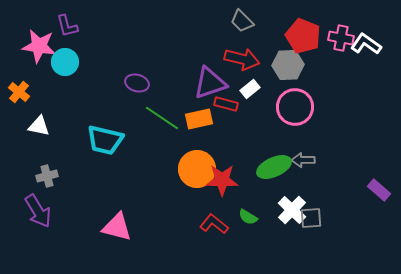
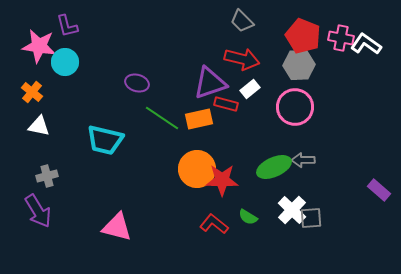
gray hexagon: moved 11 px right
orange cross: moved 13 px right
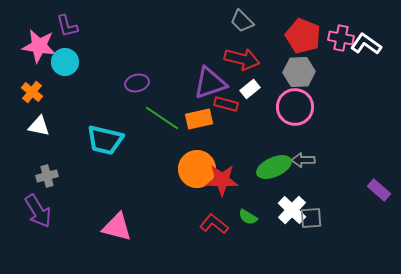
gray hexagon: moved 7 px down
purple ellipse: rotated 30 degrees counterclockwise
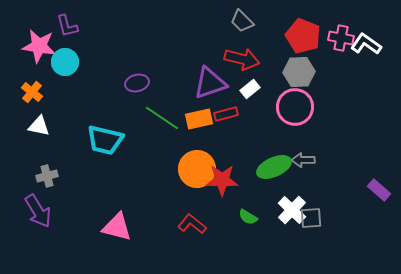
red rectangle: moved 10 px down; rotated 30 degrees counterclockwise
red L-shape: moved 22 px left
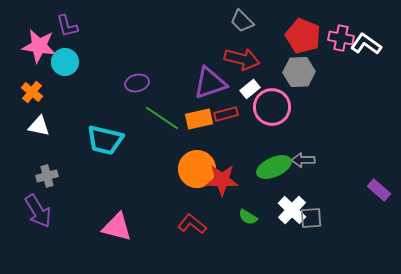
pink circle: moved 23 px left
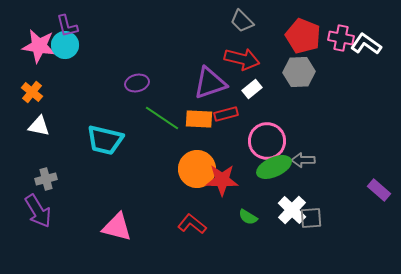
cyan circle: moved 17 px up
white rectangle: moved 2 px right
pink circle: moved 5 px left, 34 px down
orange rectangle: rotated 16 degrees clockwise
gray cross: moved 1 px left, 3 px down
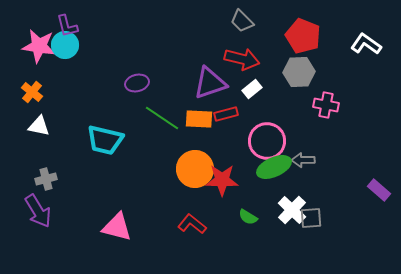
pink cross: moved 15 px left, 67 px down
orange circle: moved 2 px left
